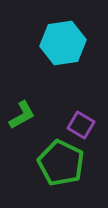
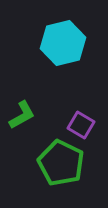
cyan hexagon: rotated 6 degrees counterclockwise
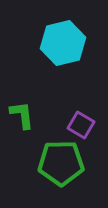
green L-shape: rotated 68 degrees counterclockwise
green pentagon: rotated 27 degrees counterclockwise
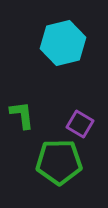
purple square: moved 1 px left, 1 px up
green pentagon: moved 2 px left, 1 px up
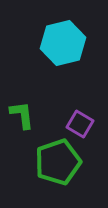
green pentagon: moved 1 px left; rotated 18 degrees counterclockwise
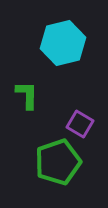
green L-shape: moved 5 px right, 20 px up; rotated 8 degrees clockwise
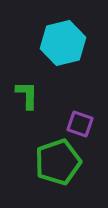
purple square: rotated 12 degrees counterclockwise
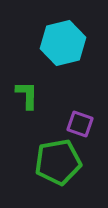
green pentagon: rotated 9 degrees clockwise
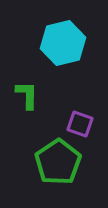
green pentagon: rotated 24 degrees counterclockwise
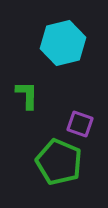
green pentagon: moved 1 px right; rotated 15 degrees counterclockwise
